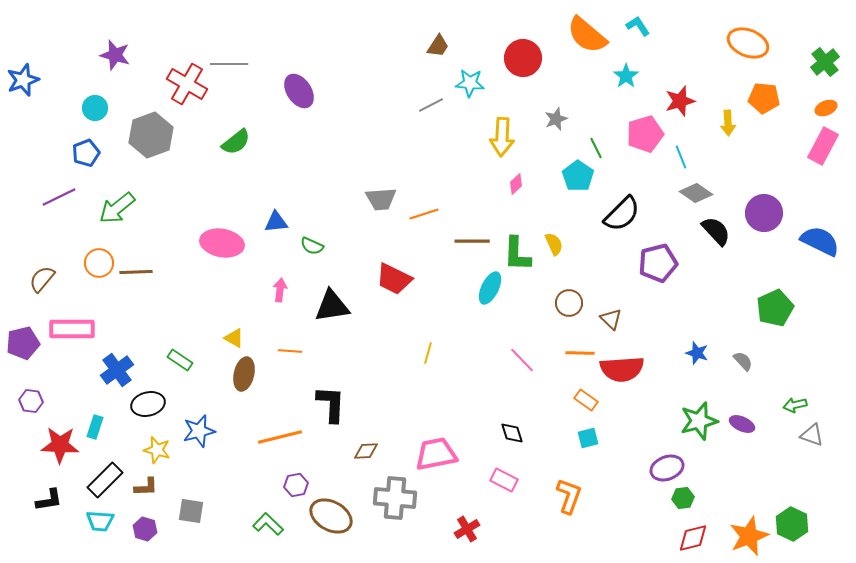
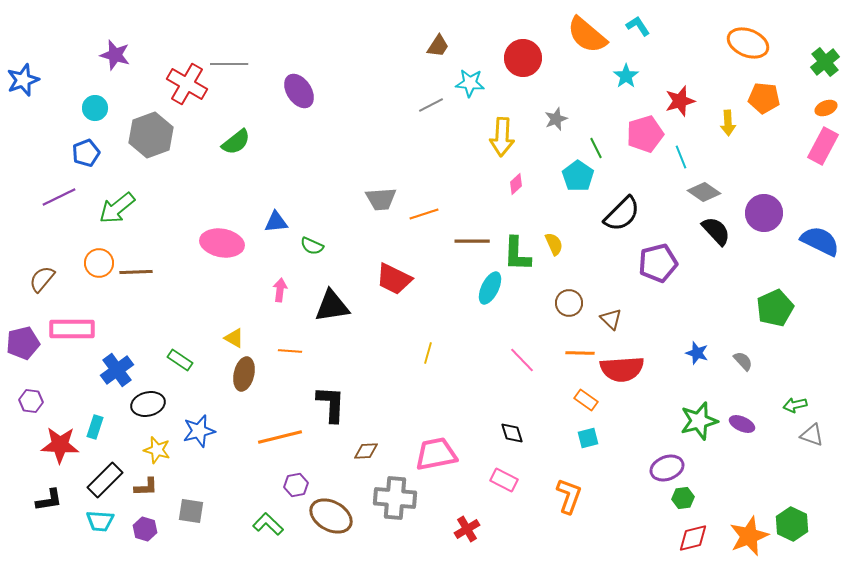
gray diamond at (696, 193): moved 8 px right, 1 px up
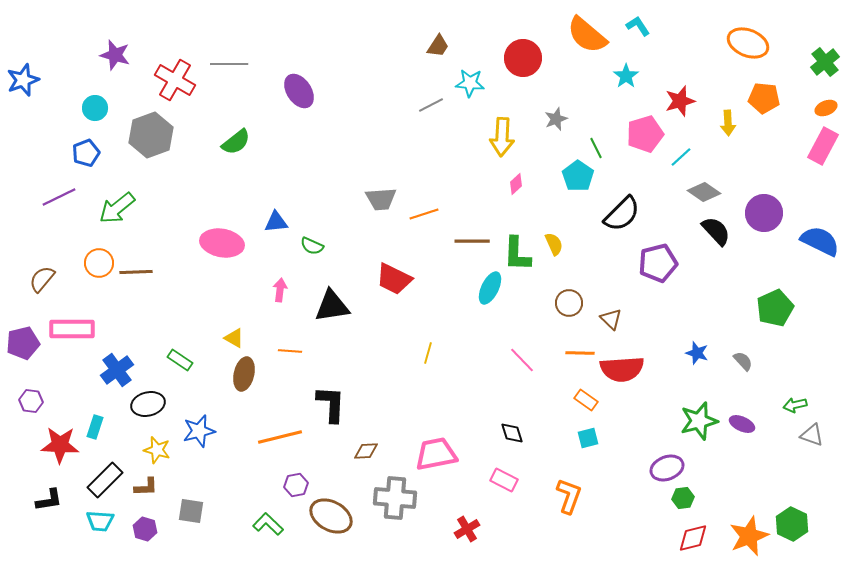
red cross at (187, 84): moved 12 px left, 4 px up
cyan line at (681, 157): rotated 70 degrees clockwise
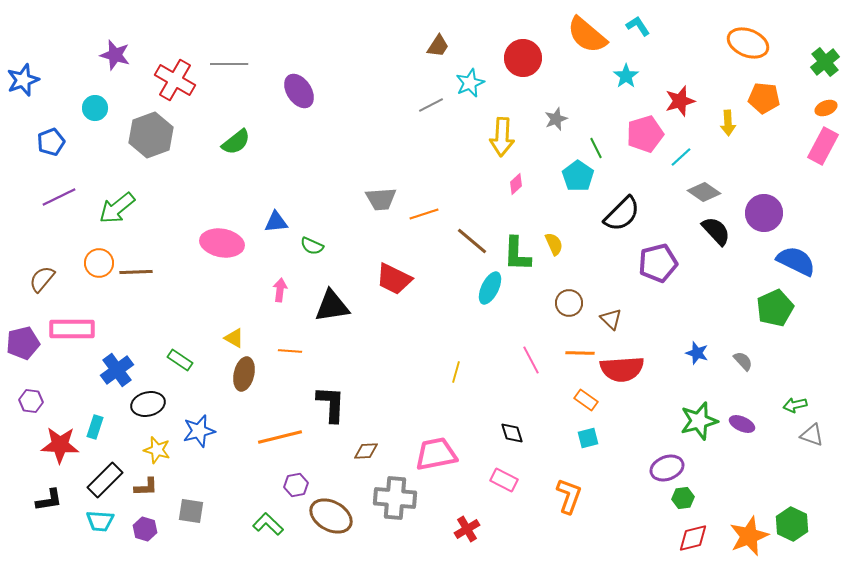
cyan star at (470, 83): rotated 28 degrees counterclockwise
blue pentagon at (86, 153): moved 35 px left, 11 px up
brown line at (472, 241): rotated 40 degrees clockwise
blue semicircle at (820, 241): moved 24 px left, 20 px down
yellow line at (428, 353): moved 28 px right, 19 px down
pink line at (522, 360): moved 9 px right; rotated 16 degrees clockwise
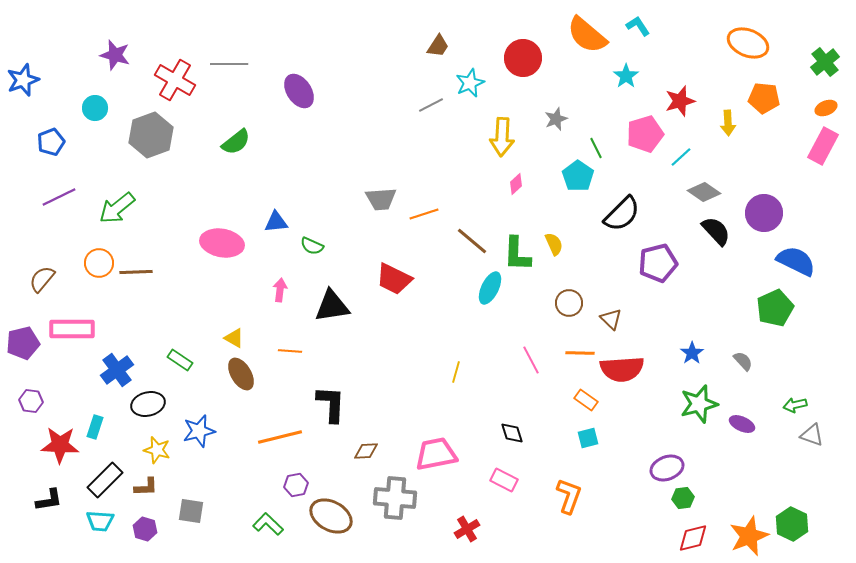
blue star at (697, 353): moved 5 px left; rotated 20 degrees clockwise
brown ellipse at (244, 374): moved 3 px left; rotated 44 degrees counterclockwise
green star at (699, 421): moved 17 px up
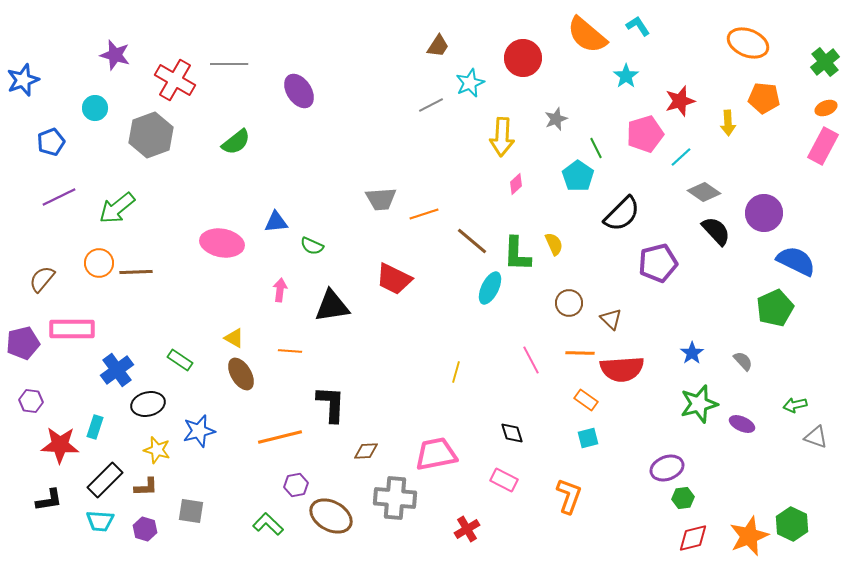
gray triangle at (812, 435): moved 4 px right, 2 px down
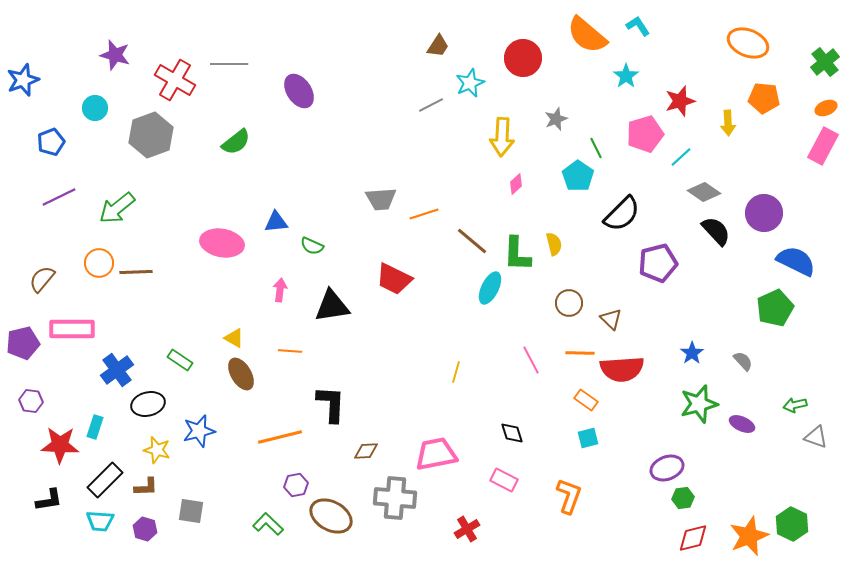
yellow semicircle at (554, 244): rotated 10 degrees clockwise
